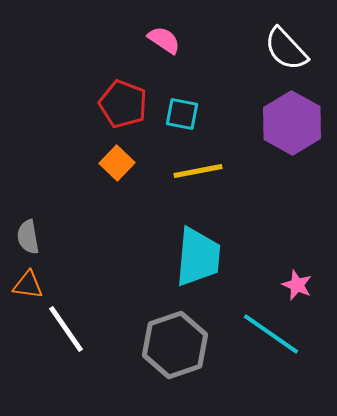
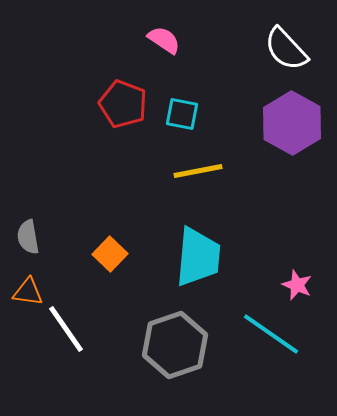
orange square: moved 7 px left, 91 px down
orange triangle: moved 7 px down
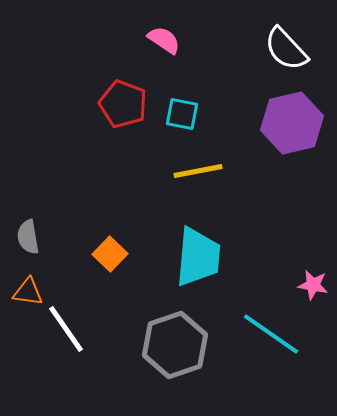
purple hexagon: rotated 18 degrees clockwise
pink star: moved 16 px right; rotated 12 degrees counterclockwise
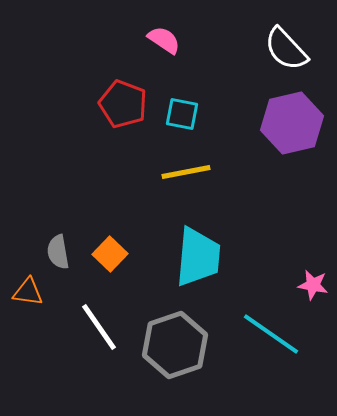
yellow line: moved 12 px left, 1 px down
gray semicircle: moved 30 px right, 15 px down
white line: moved 33 px right, 2 px up
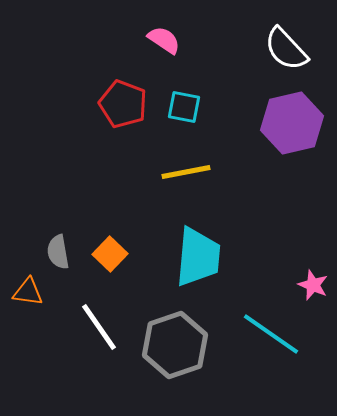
cyan square: moved 2 px right, 7 px up
pink star: rotated 12 degrees clockwise
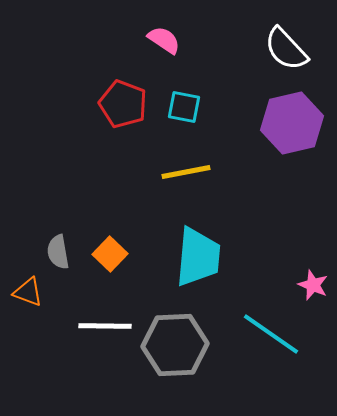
orange triangle: rotated 12 degrees clockwise
white line: moved 6 px right, 1 px up; rotated 54 degrees counterclockwise
gray hexagon: rotated 16 degrees clockwise
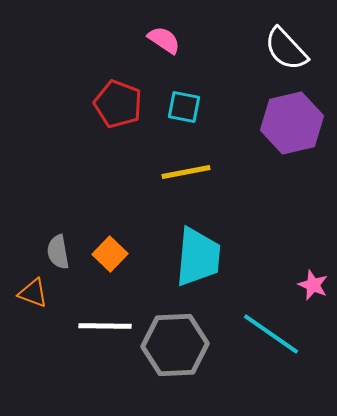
red pentagon: moved 5 px left
orange triangle: moved 5 px right, 1 px down
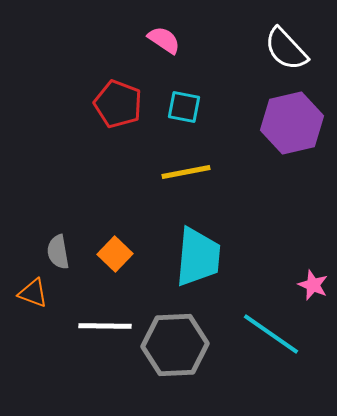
orange square: moved 5 px right
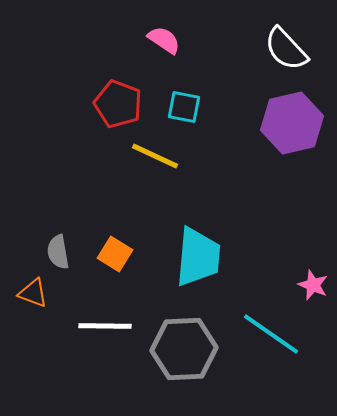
yellow line: moved 31 px left, 16 px up; rotated 36 degrees clockwise
orange square: rotated 12 degrees counterclockwise
gray hexagon: moved 9 px right, 4 px down
